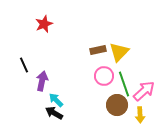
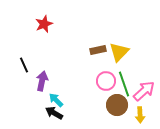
pink circle: moved 2 px right, 5 px down
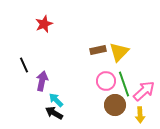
brown circle: moved 2 px left
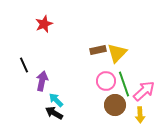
yellow triangle: moved 2 px left, 1 px down
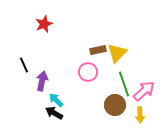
pink circle: moved 18 px left, 9 px up
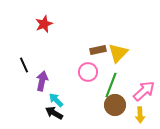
yellow triangle: moved 1 px right
green line: moved 13 px left, 1 px down; rotated 40 degrees clockwise
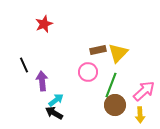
purple arrow: rotated 18 degrees counterclockwise
cyan arrow: rotated 98 degrees clockwise
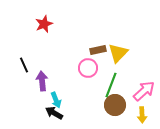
pink circle: moved 4 px up
cyan arrow: rotated 105 degrees clockwise
yellow arrow: moved 2 px right
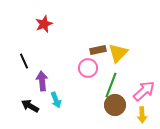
black line: moved 4 px up
black arrow: moved 24 px left, 7 px up
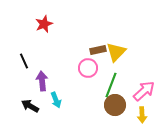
yellow triangle: moved 2 px left, 1 px up
